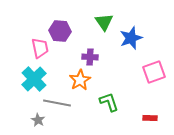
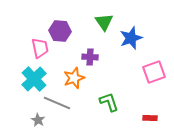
orange star: moved 6 px left, 2 px up; rotated 10 degrees clockwise
gray line: rotated 12 degrees clockwise
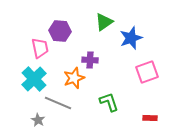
green triangle: rotated 30 degrees clockwise
purple cross: moved 3 px down
pink square: moved 7 px left
gray line: moved 1 px right
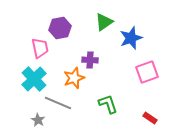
purple hexagon: moved 3 px up; rotated 15 degrees counterclockwise
green L-shape: moved 1 px left, 2 px down
red rectangle: rotated 32 degrees clockwise
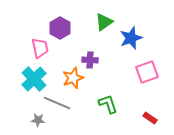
purple hexagon: rotated 20 degrees counterclockwise
orange star: moved 1 px left
gray line: moved 1 px left
gray star: rotated 24 degrees counterclockwise
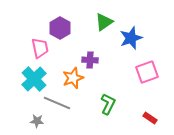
green L-shape: rotated 45 degrees clockwise
gray star: moved 1 px left, 1 px down
